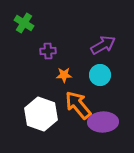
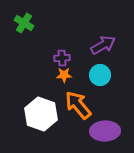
purple cross: moved 14 px right, 7 px down
purple ellipse: moved 2 px right, 9 px down
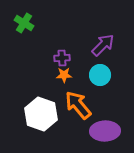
purple arrow: rotated 15 degrees counterclockwise
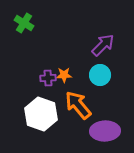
purple cross: moved 14 px left, 20 px down
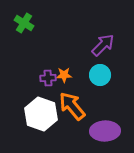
orange arrow: moved 6 px left, 1 px down
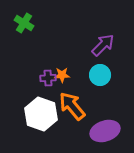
orange star: moved 2 px left
purple ellipse: rotated 16 degrees counterclockwise
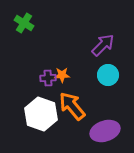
cyan circle: moved 8 px right
